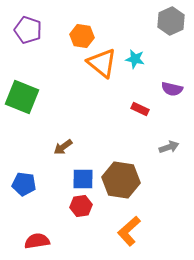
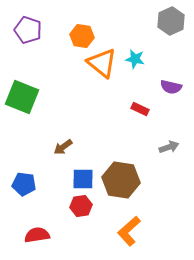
purple semicircle: moved 1 px left, 2 px up
red semicircle: moved 6 px up
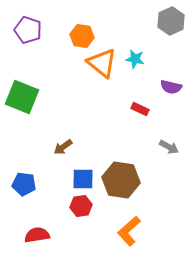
gray arrow: rotated 48 degrees clockwise
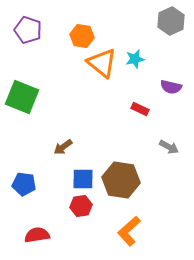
cyan star: rotated 24 degrees counterclockwise
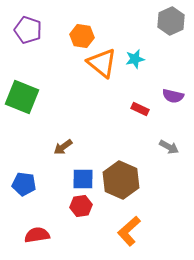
purple semicircle: moved 2 px right, 9 px down
brown hexagon: rotated 15 degrees clockwise
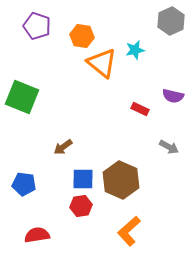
purple pentagon: moved 9 px right, 4 px up
cyan star: moved 9 px up
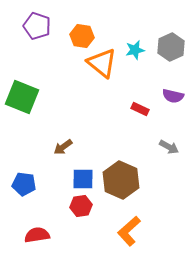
gray hexagon: moved 26 px down
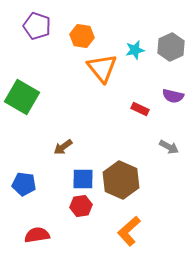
orange triangle: moved 5 px down; rotated 12 degrees clockwise
green square: rotated 8 degrees clockwise
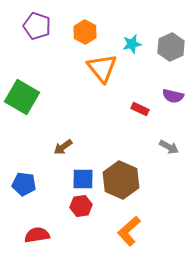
orange hexagon: moved 3 px right, 4 px up; rotated 20 degrees clockwise
cyan star: moved 3 px left, 6 px up
